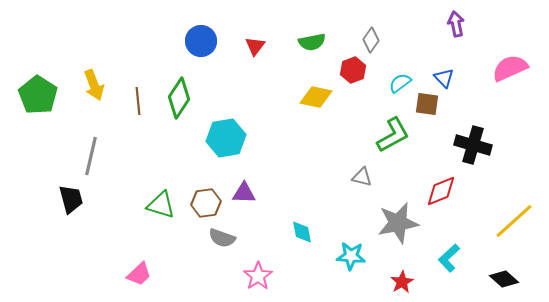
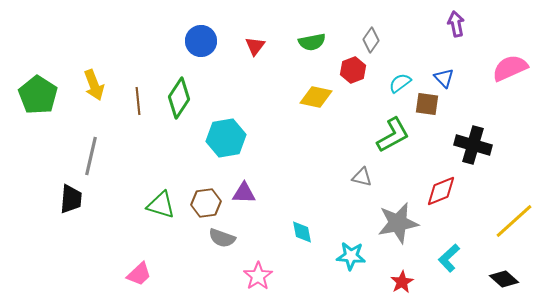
black trapezoid: rotated 20 degrees clockwise
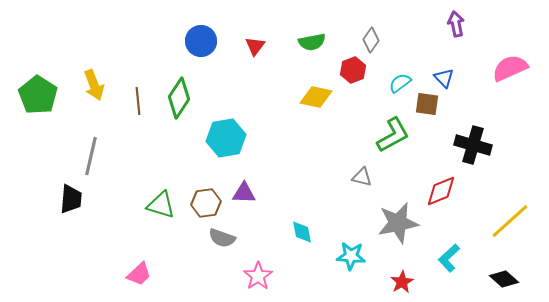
yellow line: moved 4 px left
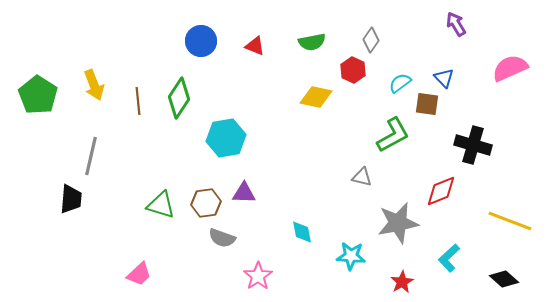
purple arrow: rotated 20 degrees counterclockwise
red triangle: rotated 45 degrees counterclockwise
red hexagon: rotated 15 degrees counterclockwise
yellow line: rotated 63 degrees clockwise
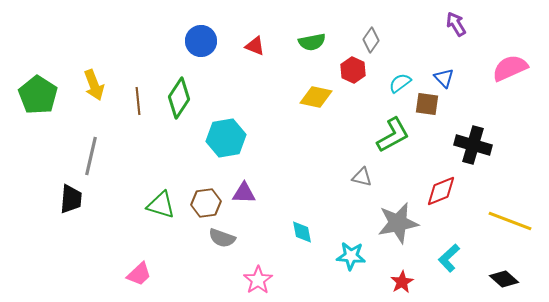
pink star: moved 4 px down
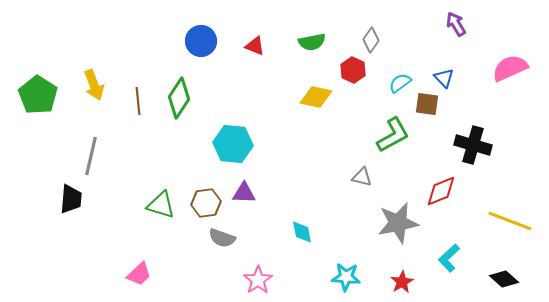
cyan hexagon: moved 7 px right, 6 px down; rotated 15 degrees clockwise
cyan star: moved 5 px left, 21 px down
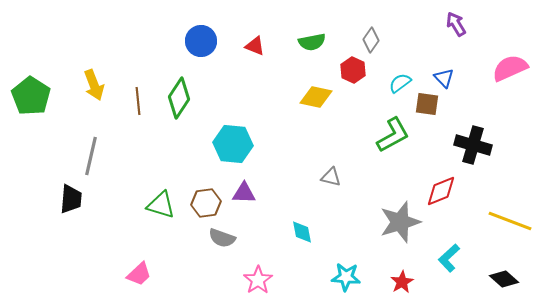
green pentagon: moved 7 px left, 1 px down
gray triangle: moved 31 px left
gray star: moved 2 px right, 1 px up; rotated 6 degrees counterclockwise
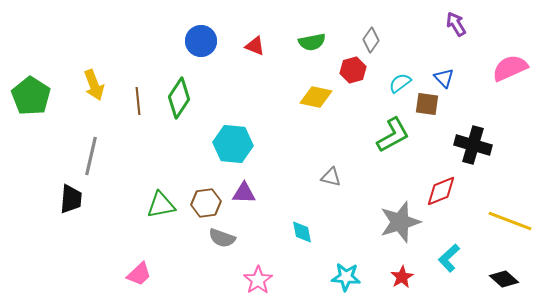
red hexagon: rotated 20 degrees clockwise
green triangle: rotated 28 degrees counterclockwise
red star: moved 5 px up
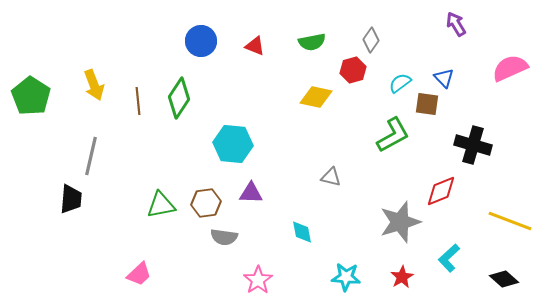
purple triangle: moved 7 px right
gray semicircle: moved 2 px right, 1 px up; rotated 12 degrees counterclockwise
